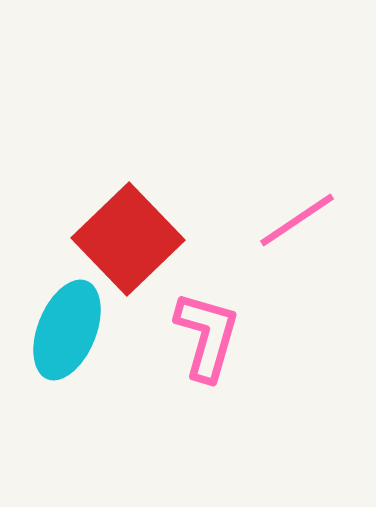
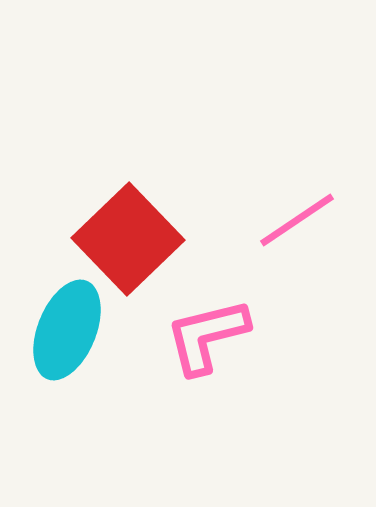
pink L-shape: rotated 120 degrees counterclockwise
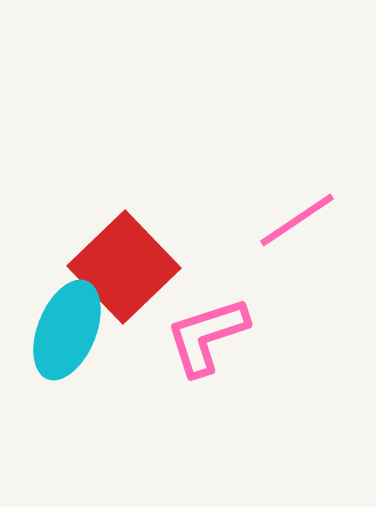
red square: moved 4 px left, 28 px down
pink L-shape: rotated 4 degrees counterclockwise
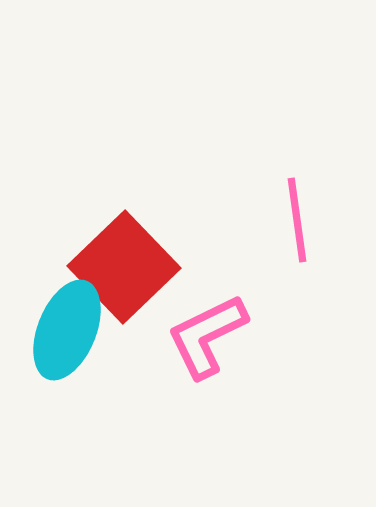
pink line: rotated 64 degrees counterclockwise
pink L-shape: rotated 8 degrees counterclockwise
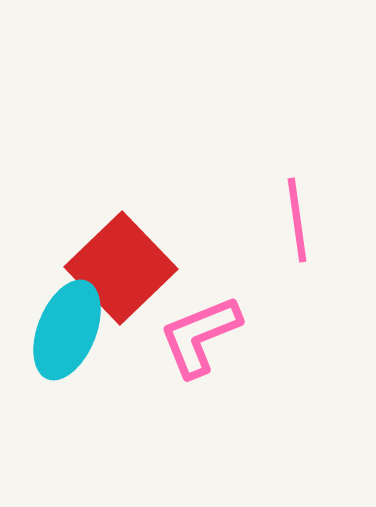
red square: moved 3 px left, 1 px down
pink L-shape: moved 7 px left; rotated 4 degrees clockwise
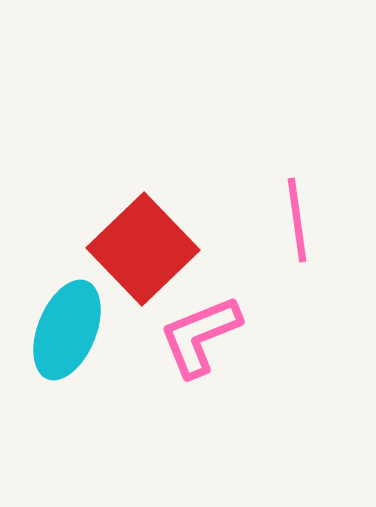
red square: moved 22 px right, 19 px up
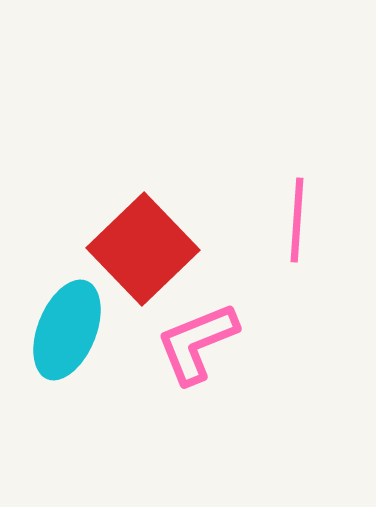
pink line: rotated 12 degrees clockwise
pink L-shape: moved 3 px left, 7 px down
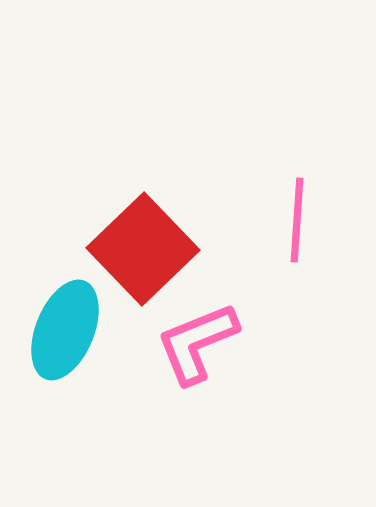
cyan ellipse: moved 2 px left
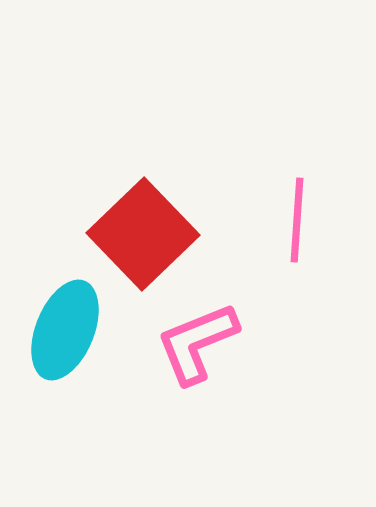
red square: moved 15 px up
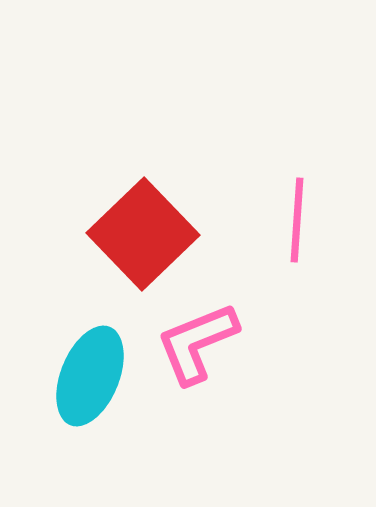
cyan ellipse: moved 25 px right, 46 px down
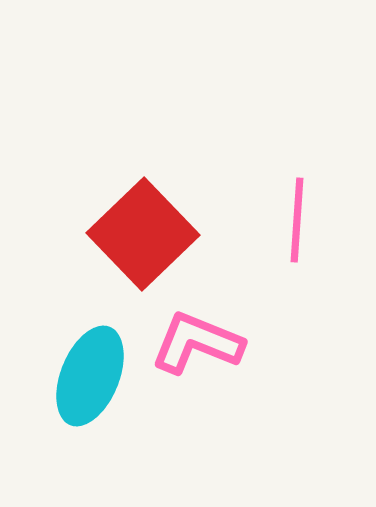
pink L-shape: rotated 44 degrees clockwise
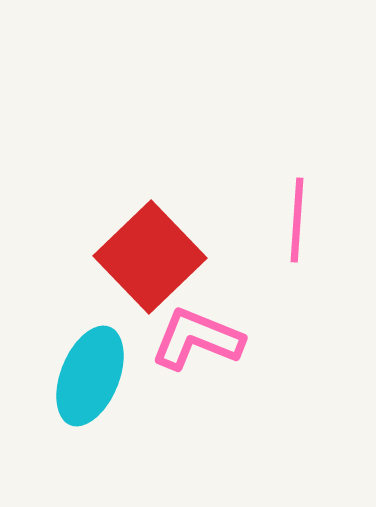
red square: moved 7 px right, 23 px down
pink L-shape: moved 4 px up
